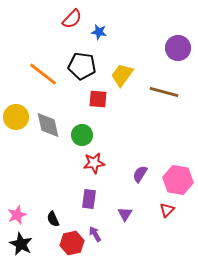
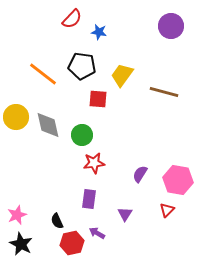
purple circle: moved 7 px left, 22 px up
black semicircle: moved 4 px right, 2 px down
purple arrow: moved 2 px right, 1 px up; rotated 28 degrees counterclockwise
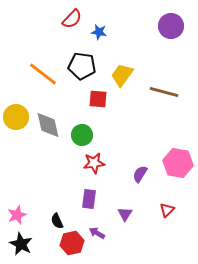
pink hexagon: moved 17 px up
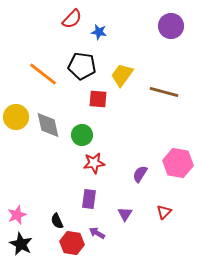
red triangle: moved 3 px left, 2 px down
red hexagon: rotated 20 degrees clockwise
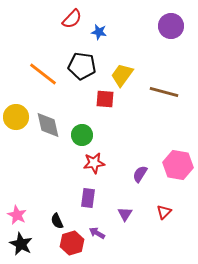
red square: moved 7 px right
pink hexagon: moved 2 px down
purple rectangle: moved 1 px left, 1 px up
pink star: rotated 24 degrees counterclockwise
red hexagon: rotated 25 degrees counterclockwise
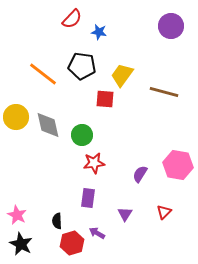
black semicircle: rotated 21 degrees clockwise
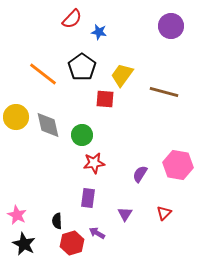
black pentagon: moved 1 px down; rotated 28 degrees clockwise
red triangle: moved 1 px down
black star: moved 3 px right
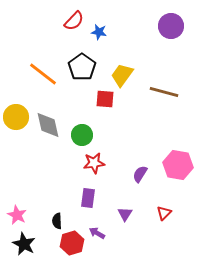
red semicircle: moved 2 px right, 2 px down
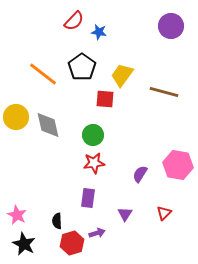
green circle: moved 11 px right
purple arrow: rotated 133 degrees clockwise
